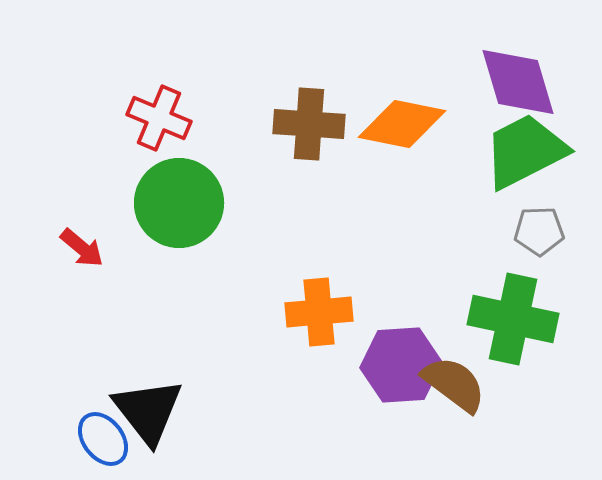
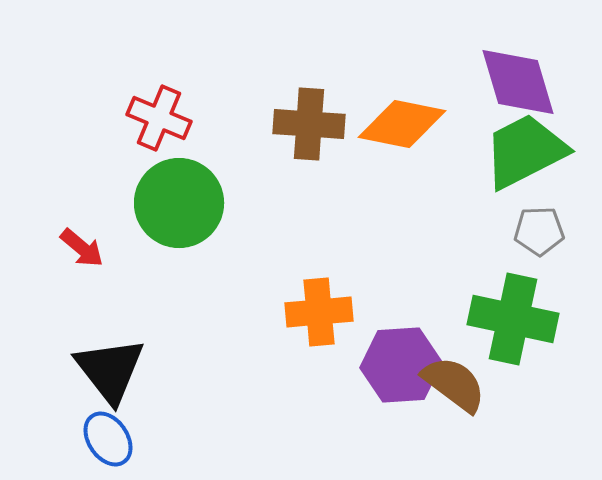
black triangle: moved 38 px left, 41 px up
blue ellipse: moved 5 px right; rotated 4 degrees clockwise
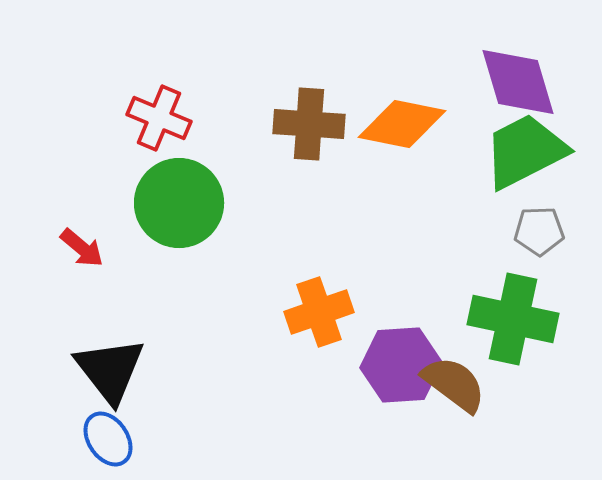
orange cross: rotated 14 degrees counterclockwise
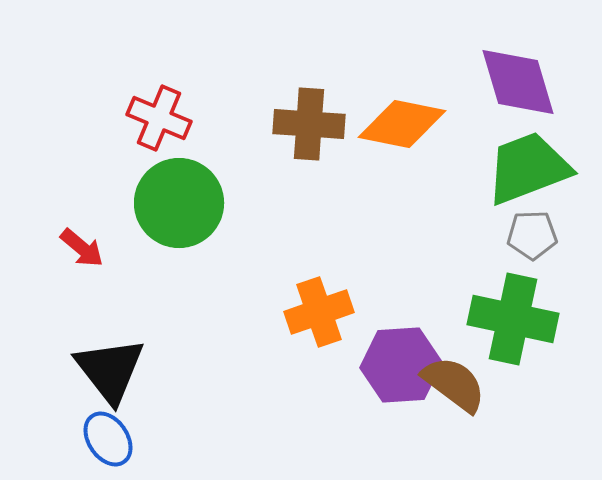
green trapezoid: moved 3 px right, 17 px down; rotated 6 degrees clockwise
gray pentagon: moved 7 px left, 4 px down
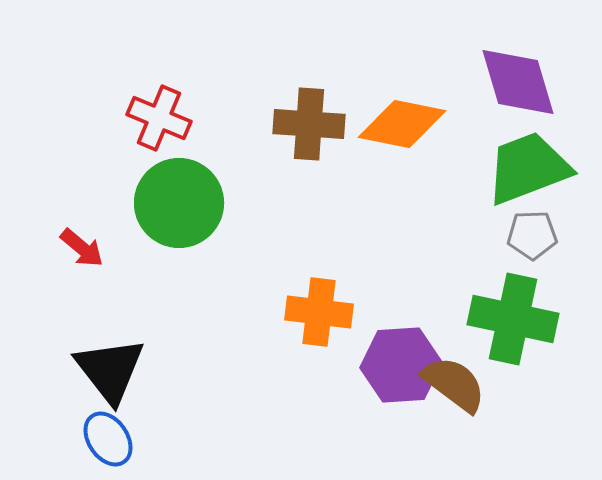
orange cross: rotated 26 degrees clockwise
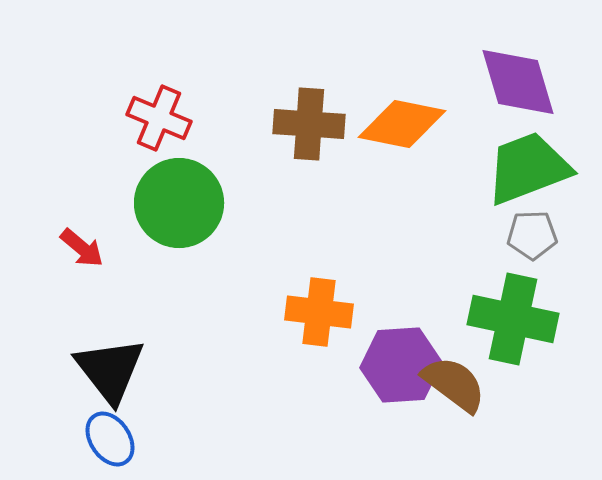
blue ellipse: moved 2 px right
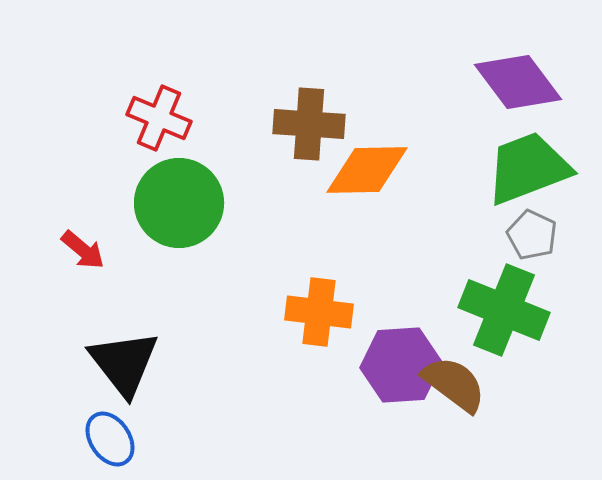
purple diamond: rotated 20 degrees counterclockwise
orange diamond: moved 35 px left, 46 px down; rotated 12 degrees counterclockwise
gray pentagon: rotated 27 degrees clockwise
red arrow: moved 1 px right, 2 px down
green cross: moved 9 px left, 9 px up; rotated 10 degrees clockwise
black triangle: moved 14 px right, 7 px up
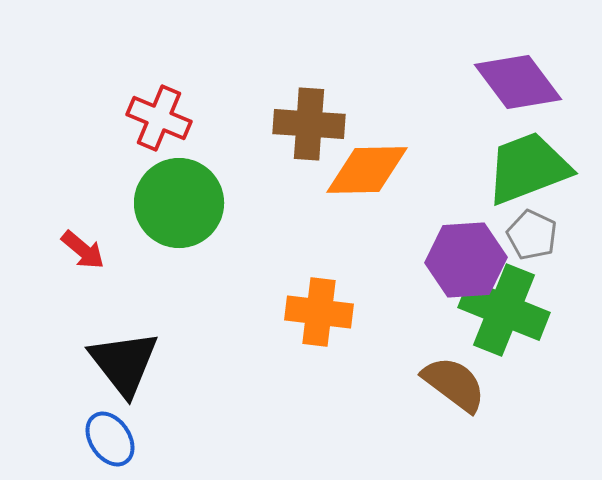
purple hexagon: moved 65 px right, 105 px up
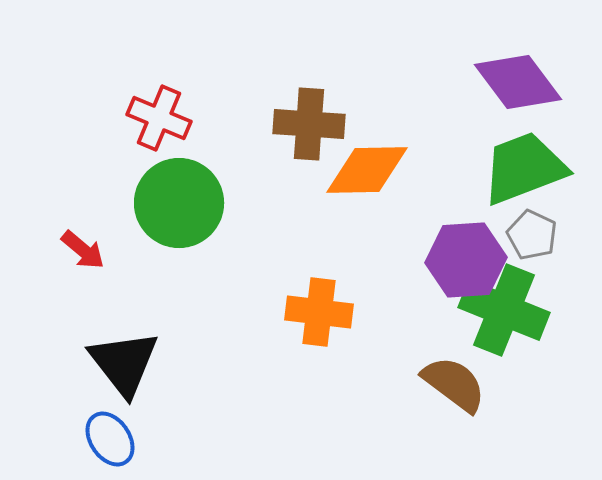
green trapezoid: moved 4 px left
